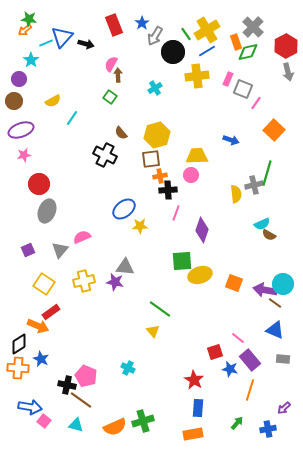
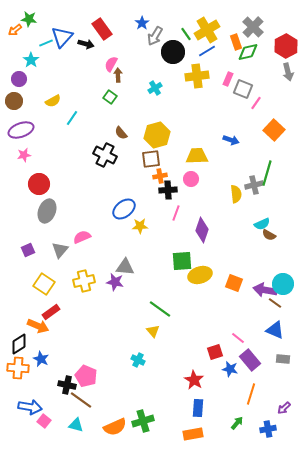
red rectangle at (114, 25): moved 12 px left, 4 px down; rotated 15 degrees counterclockwise
orange arrow at (25, 30): moved 10 px left
pink circle at (191, 175): moved 4 px down
cyan cross at (128, 368): moved 10 px right, 8 px up
orange line at (250, 390): moved 1 px right, 4 px down
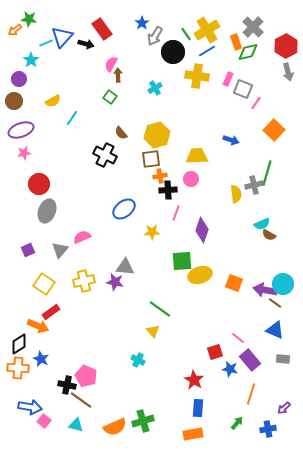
yellow cross at (197, 76): rotated 15 degrees clockwise
pink star at (24, 155): moved 2 px up
yellow star at (140, 226): moved 12 px right, 6 px down
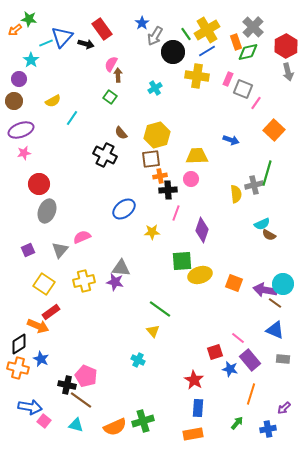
gray triangle at (125, 267): moved 4 px left, 1 px down
orange cross at (18, 368): rotated 10 degrees clockwise
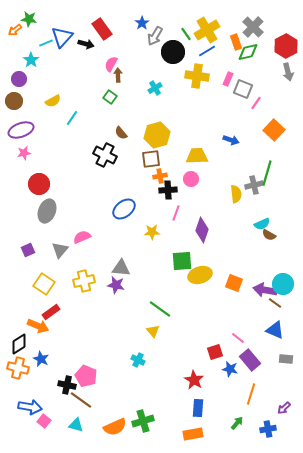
purple star at (115, 282): moved 1 px right, 3 px down
gray rectangle at (283, 359): moved 3 px right
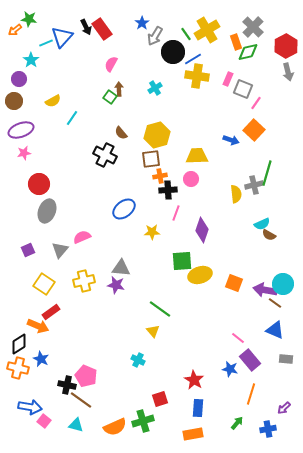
black arrow at (86, 44): moved 17 px up; rotated 49 degrees clockwise
blue line at (207, 51): moved 14 px left, 8 px down
brown arrow at (118, 75): moved 1 px right, 14 px down
orange square at (274, 130): moved 20 px left
red square at (215, 352): moved 55 px left, 47 px down
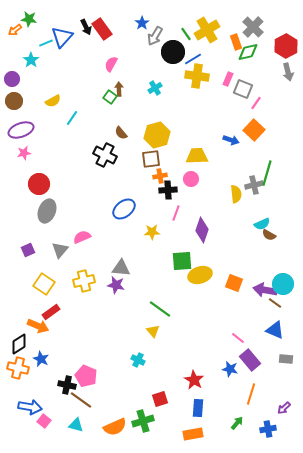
purple circle at (19, 79): moved 7 px left
